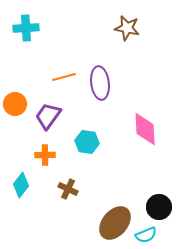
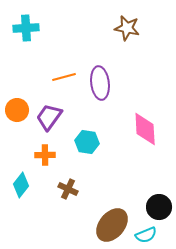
orange circle: moved 2 px right, 6 px down
purple trapezoid: moved 1 px right, 1 px down
brown ellipse: moved 3 px left, 2 px down
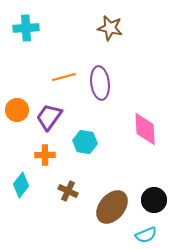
brown star: moved 17 px left
cyan hexagon: moved 2 px left
brown cross: moved 2 px down
black circle: moved 5 px left, 7 px up
brown ellipse: moved 18 px up
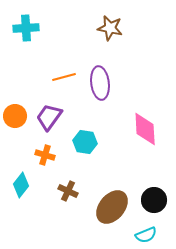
orange circle: moved 2 px left, 6 px down
orange cross: rotated 18 degrees clockwise
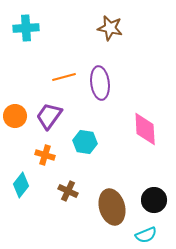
purple trapezoid: moved 1 px up
brown ellipse: rotated 56 degrees counterclockwise
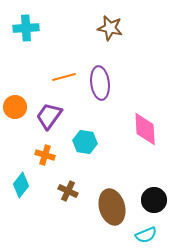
orange circle: moved 9 px up
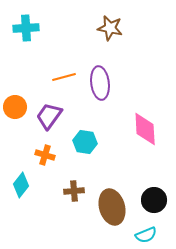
brown cross: moved 6 px right; rotated 30 degrees counterclockwise
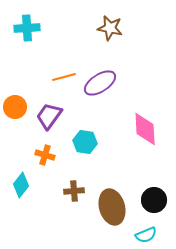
cyan cross: moved 1 px right
purple ellipse: rotated 64 degrees clockwise
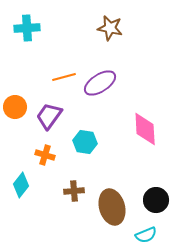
black circle: moved 2 px right
